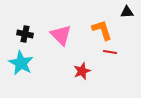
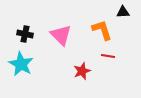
black triangle: moved 4 px left
red line: moved 2 px left, 4 px down
cyan star: moved 1 px down
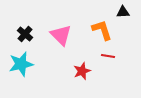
black cross: rotated 28 degrees clockwise
cyan star: rotated 30 degrees clockwise
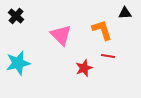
black triangle: moved 2 px right, 1 px down
black cross: moved 9 px left, 18 px up
cyan star: moved 3 px left, 1 px up
red star: moved 2 px right, 3 px up
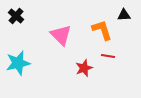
black triangle: moved 1 px left, 2 px down
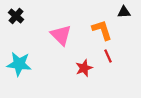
black triangle: moved 3 px up
red line: rotated 56 degrees clockwise
cyan star: moved 1 px right, 1 px down; rotated 20 degrees clockwise
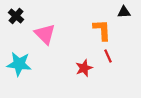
orange L-shape: rotated 15 degrees clockwise
pink triangle: moved 16 px left, 1 px up
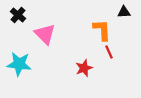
black cross: moved 2 px right, 1 px up
red line: moved 1 px right, 4 px up
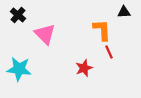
cyan star: moved 5 px down
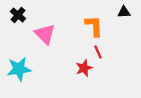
orange L-shape: moved 8 px left, 4 px up
red line: moved 11 px left
cyan star: rotated 15 degrees counterclockwise
